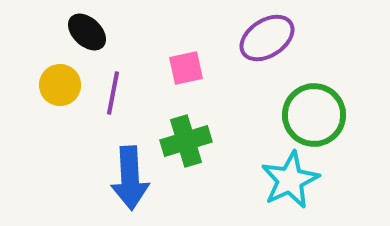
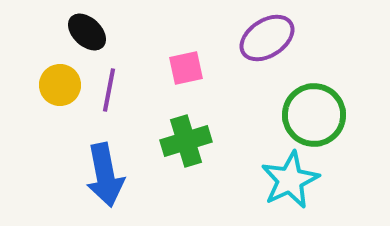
purple line: moved 4 px left, 3 px up
blue arrow: moved 25 px left, 3 px up; rotated 8 degrees counterclockwise
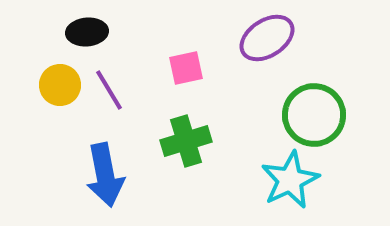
black ellipse: rotated 48 degrees counterclockwise
purple line: rotated 42 degrees counterclockwise
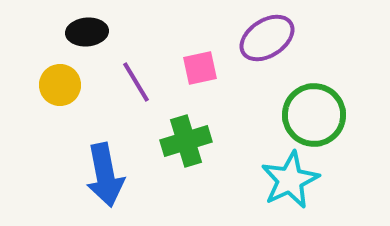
pink square: moved 14 px right
purple line: moved 27 px right, 8 px up
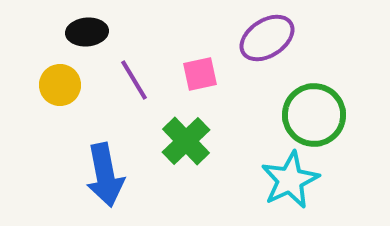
pink square: moved 6 px down
purple line: moved 2 px left, 2 px up
green cross: rotated 27 degrees counterclockwise
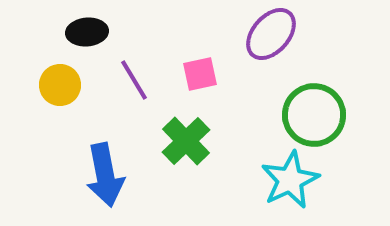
purple ellipse: moved 4 px right, 4 px up; rotated 16 degrees counterclockwise
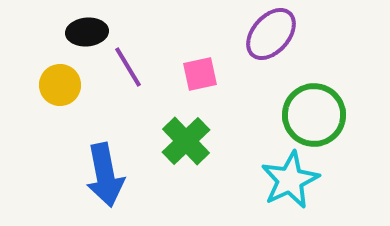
purple line: moved 6 px left, 13 px up
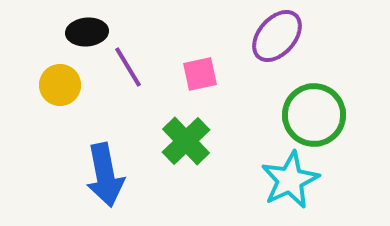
purple ellipse: moved 6 px right, 2 px down
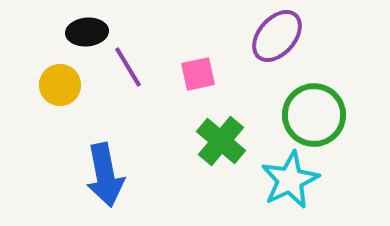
pink square: moved 2 px left
green cross: moved 35 px right; rotated 6 degrees counterclockwise
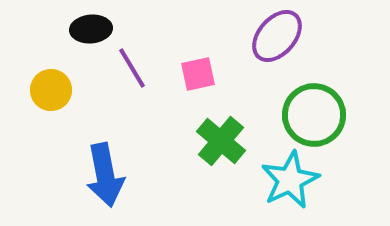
black ellipse: moved 4 px right, 3 px up
purple line: moved 4 px right, 1 px down
yellow circle: moved 9 px left, 5 px down
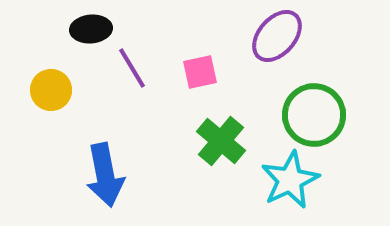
pink square: moved 2 px right, 2 px up
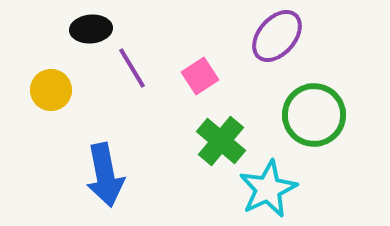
pink square: moved 4 px down; rotated 21 degrees counterclockwise
cyan star: moved 22 px left, 9 px down
